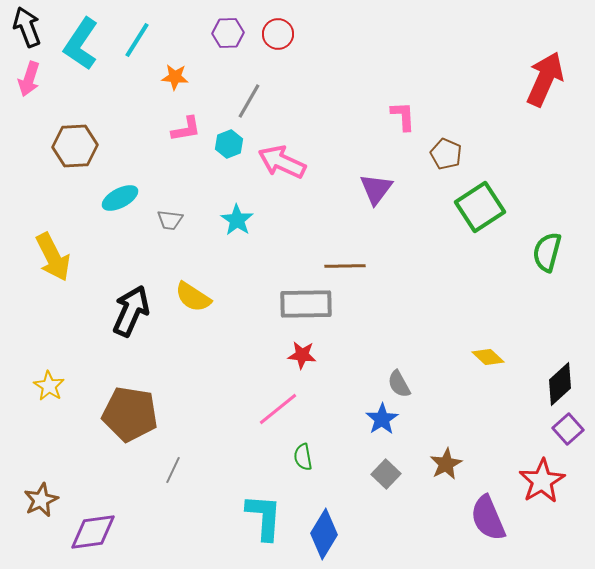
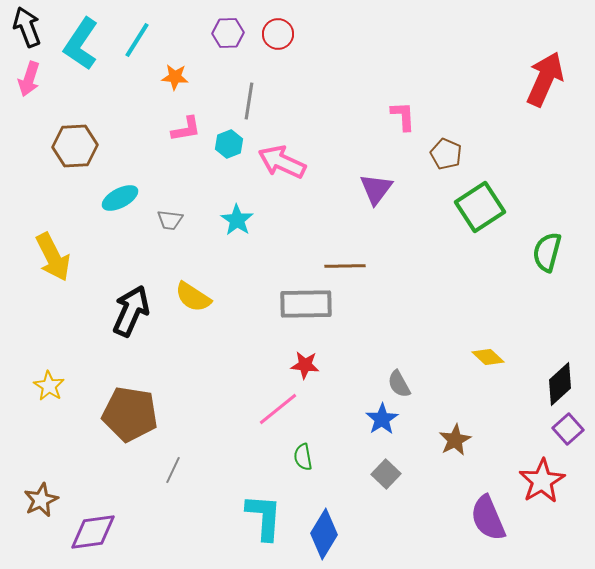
gray line at (249, 101): rotated 21 degrees counterclockwise
red star at (302, 355): moved 3 px right, 10 px down
brown star at (446, 464): moved 9 px right, 24 px up
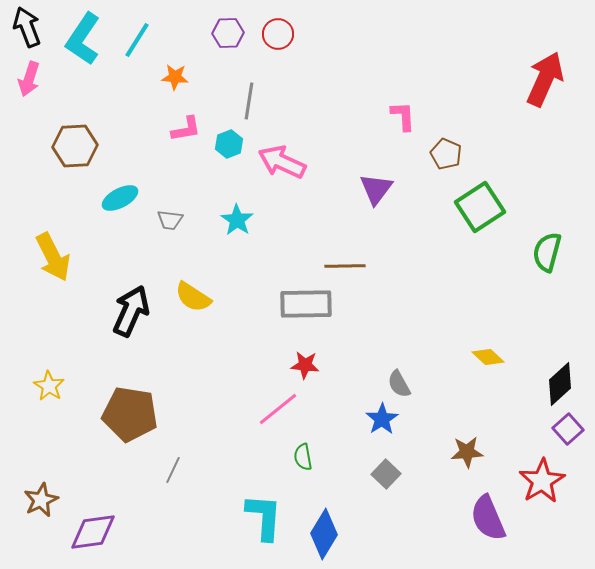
cyan L-shape at (81, 44): moved 2 px right, 5 px up
brown star at (455, 440): moved 12 px right, 12 px down; rotated 24 degrees clockwise
